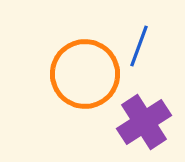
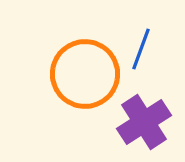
blue line: moved 2 px right, 3 px down
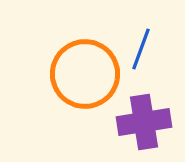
purple cross: rotated 24 degrees clockwise
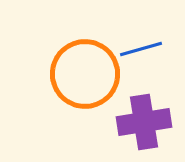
blue line: rotated 54 degrees clockwise
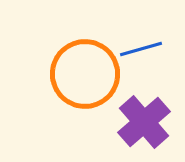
purple cross: rotated 32 degrees counterclockwise
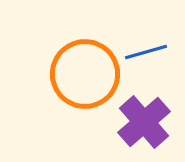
blue line: moved 5 px right, 3 px down
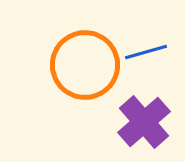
orange circle: moved 9 px up
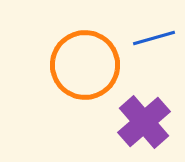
blue line: moved 8 px right, 14 px up
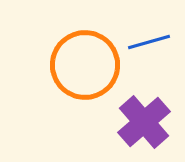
blue line: moved 5 px left, 4 px down
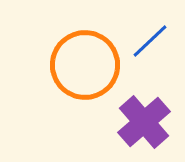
blue line: moved 1 px right, 1 px up; rotated 27 degrees counterclockwise
